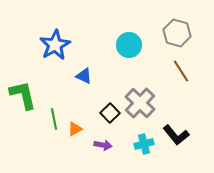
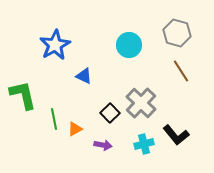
gray cross: moved 1 px right
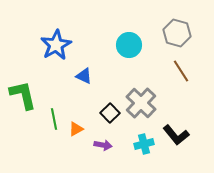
blue star: moved 1 px right
orange triangle: moved 1 px right
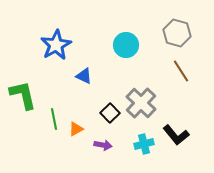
cyan circle: moved 3 px left
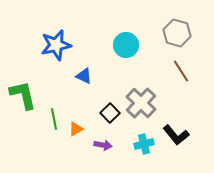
blue star: rotated 16 degrees clockwise
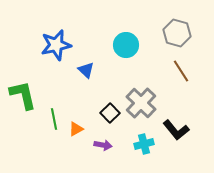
blue triangle: moved 2 px right, 6 px up; rotated 18 degrees clockwise
black L-shape: moved 5 px up
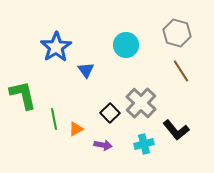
blue star: moved 2 px down; rotated 20 degrees counterclockwise
blue triangle: rotated 12 degrees clockwise
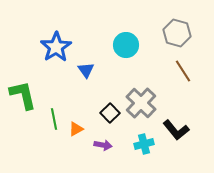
brown line: moved 2 px right
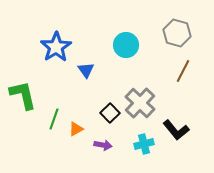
brown line: rotated 60 degrees clockwise
gray cross: moved 1 px left
green line: rotated 30 degrees clockwise
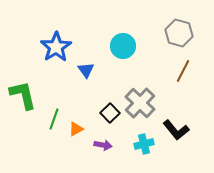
gray hexagon: moved 2 px right
cyan circle: moved 3 px left, 1 px down
